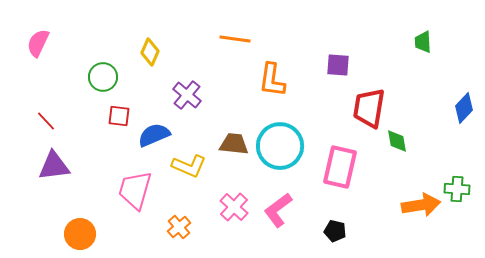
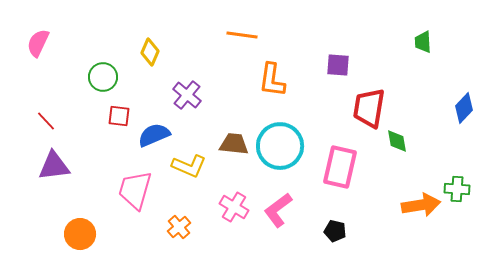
orange line: moved 7 px right, 4 px up
pink cross: rotated 12 degrees counterclockwise
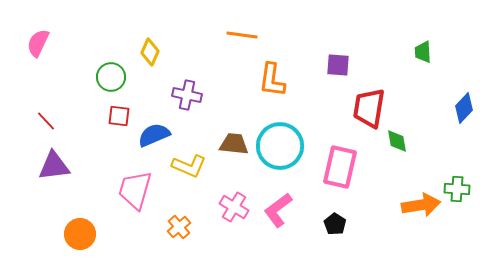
green trapezoid: moved 10 px down
green circle: moved 8 px right
purple cross: rotated 28 degrees counterclockwise
black pentagon: moved 7 px up; rotated 20 degrees clockwise
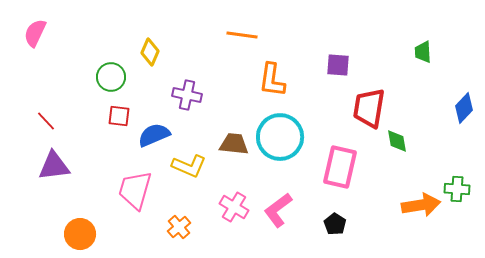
pink semicircle: moved 3 px left, 10 px up
cyan circle: moved 9 px up
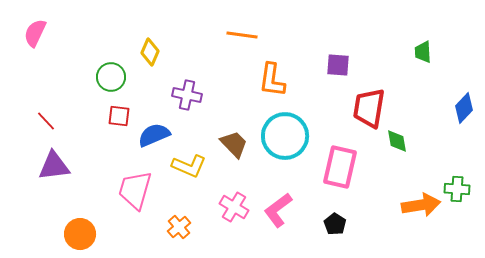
cyan circle: moved 5 px right, 1 px up
brown trapezoid: rotated 40 degrees clockwise
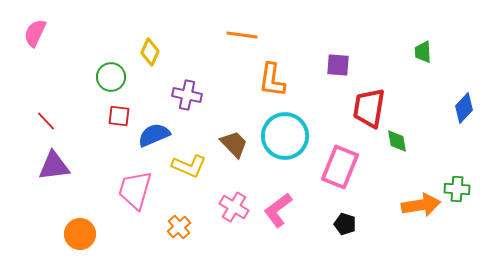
pink rectangle: rotated 9 degrees clockwise
black pentagon: moved 10 px right; rotated 15 degrees counterclockwise
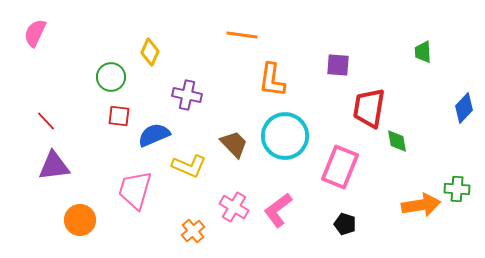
orange cross: moved 14 px right, 4 px down
orange circle: moved 14 px up
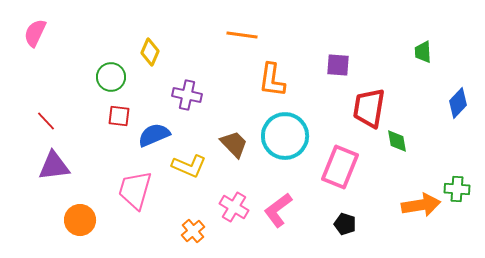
blue diamond: moved 6 px left, 5 px up
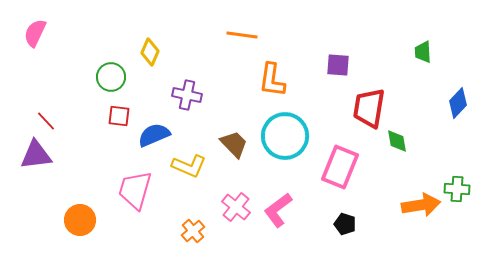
purple triangle: moved 18 px left, 11 px up
pink cross: moved 2 px right; rotated 8 degrees clockwise
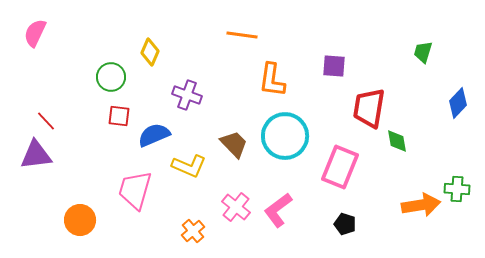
green trapezoid: rotated 20 degrees clockwise
purple square: moved 4 px left, 1 px down
purple cross: rotated 8 degrees clockwise
